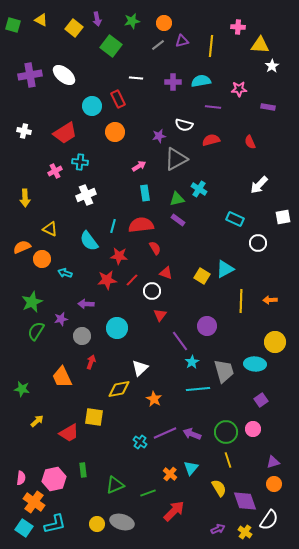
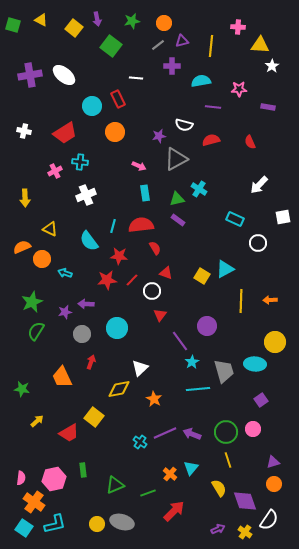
purple cross at (173, 82): moved 1 px left, 16 px up
pink arrow at (139, 166): rotated 56 degrees clockwise
purple star at (61, 319): moved 4 px right, 7 px up
gray circle at (82, 336): moved 2 px up
yellow square at (94, 417): rotated 30 degrees clockwise
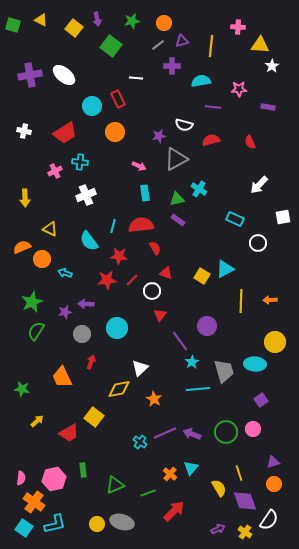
yellow line at (228, 460): moved 11 px right, 13 px down
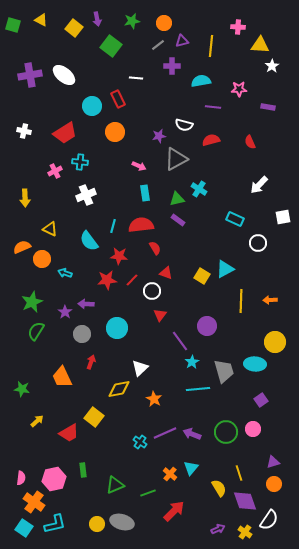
purple star at (65, 312): rotated 24 degrees counterclockwise
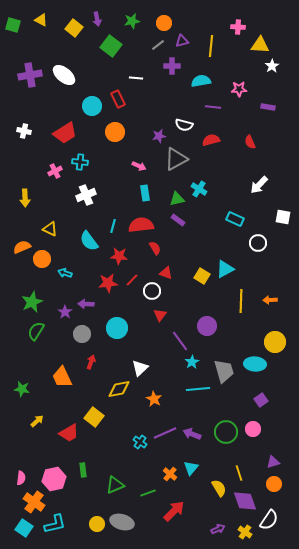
white square at (283, 217): rotated 21 degrees clockwise
red star at (107, 280): moved 1 px right, 3 px down
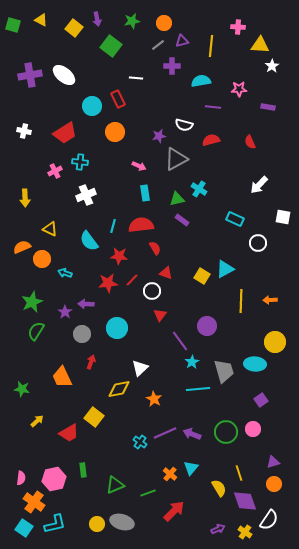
purple rectangle at (178, 220): moved 4 px right
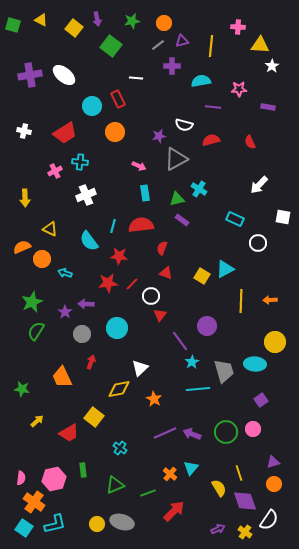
red semicircle at (155, 248): moved 7 px right; rotated 128 degrees counterclockwise
red line at (132, 280): moved 4 px down
white circle at (152, 291): moved 1 px left, 5 px down
cyan cross at (140, 442): moved 20 px left, 6 px down
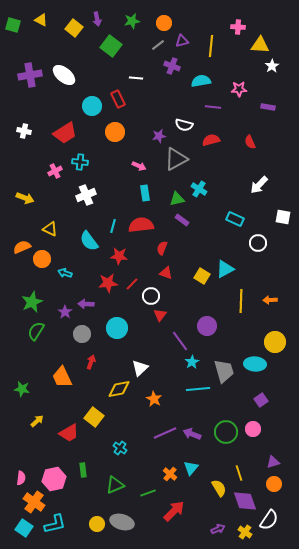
purple cross at (172, 66): rotated 21 degrees clockwise
yellow arrow at (25, 198): rotated 66 degrees counterclockwise
